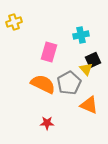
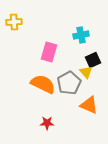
yellow cross: rotated 14 degrees clockwise
yellow triangle: moved 3 px down
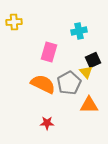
cyan cross: moved 2 px left, 4 px up
orange triangle: rotated 24 degrees counterclockwise
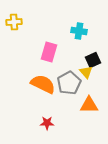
cyan cross: rotated 21 degrees clockwise
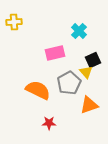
cyan cross: rotated 35 degrees clockwise
pink rectangle: moved 6 px right, 1 px down; rotated 60 degrees clockwise
orange semicircle: moved 5 px left, 6 px down
orange triangle: rotated 18 degrees counterclockwise
red star: moved 2 px right
